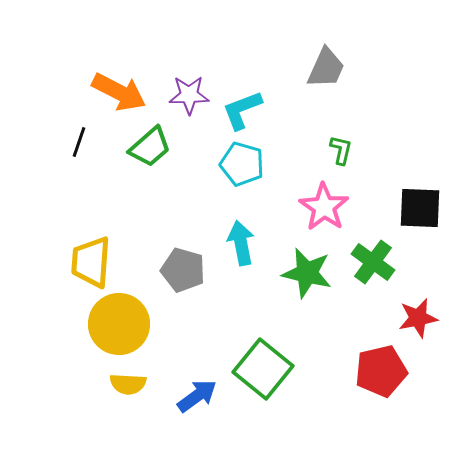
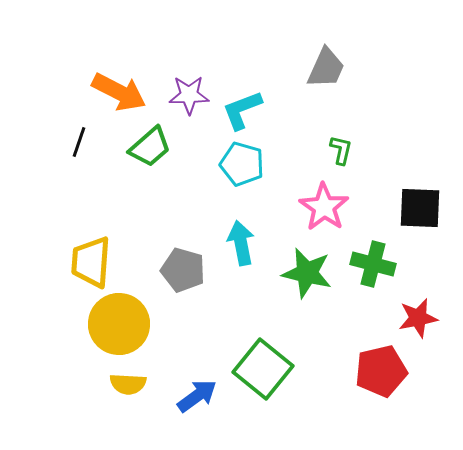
green cross: moved 2 px down; rotated 21 degrees counterclockwise
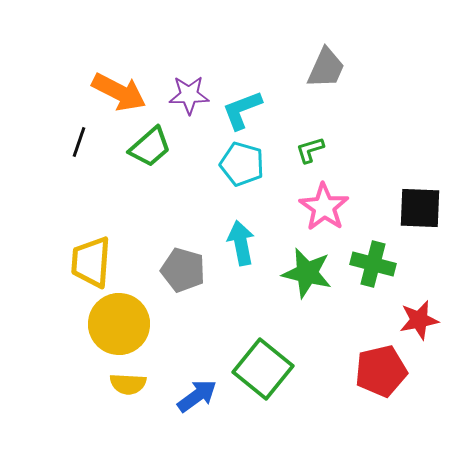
green L-shape: moved 31 px left; rotated 120 degrees counterclockwise
red star: moved 1 px right, 2 px down
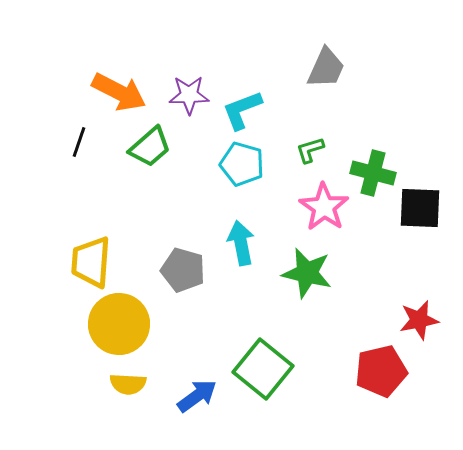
green cross: moved 91 px up
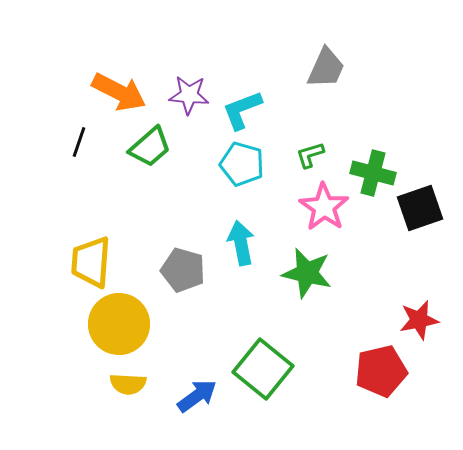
purple star: rotated 6 degrees clockwise
green L-shape: moved 5 px down
black square: rotated 21 degrees counterclockwise
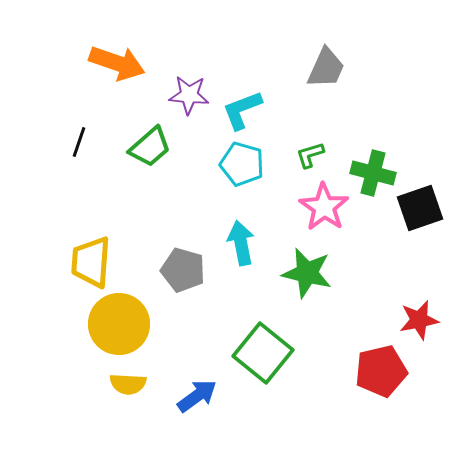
orange arrow: moved 2 px left, 29 px up; rotated 8 degrees counterclockwise
green square: moved 16 px up
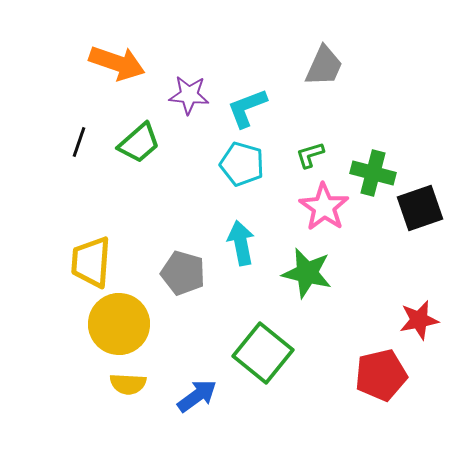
gray trapezoid: moved 2 px left, 2 px up
cyan L-shape: moved 5 px right, 2 px up
green trapezoid: moved 11 px left, 4 px up
gray pentagon: moved 3 px down
red pentagon: moved 4 px down
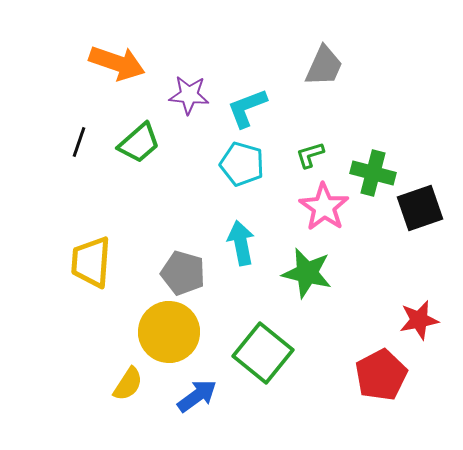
yellow circle: moved 50 px right, 8 px down
red pentagon: rotated 15 degrees counterclockwise
yellow semicircle: rotated 60 degrees counterclockwise
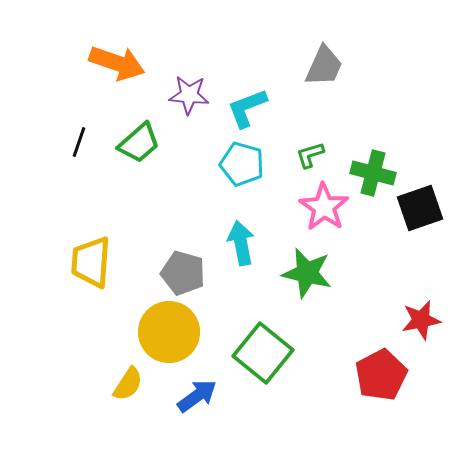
red star: moved 2 px right
